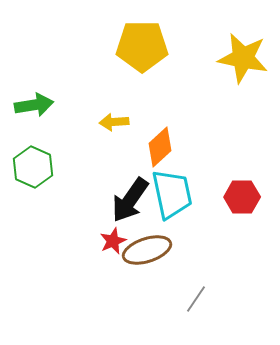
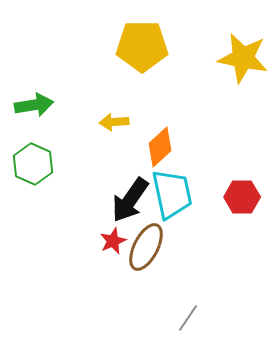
green hexagon: moved 3 px up
brown ellipse: moved 1 px left, 3 px up; rotated 45 degrees counterclockwise
gray line: moved 8 px left, 19 px down
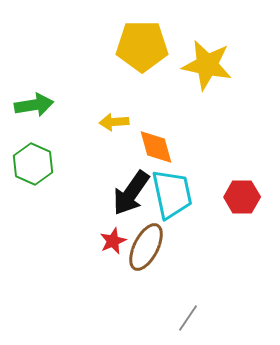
yellow star: moved 36 px left, 7 px down
orange diamond: moved 4 px left; rotated 63 degrees counterclockwise
black arrow: moved 1 px right, 7 px up
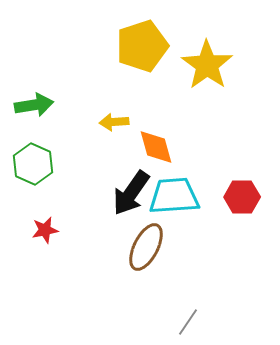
yellow pentagon: rotated 18 degrees counterclockwise
yellow star: rotated 24 degrees clockwise
cyan trapezoid: moved 2 px right, 2 px down; rotated 82 degrees counterclockwise
red star: moved 68 px left, 11 px up; rotated 12 degrees clockwise
gray line: moved 4 px down
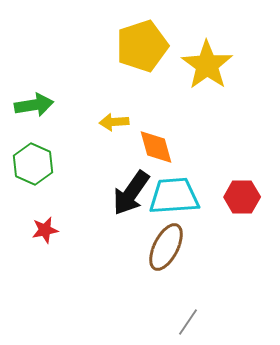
brown ellipse: moved 20 px right
